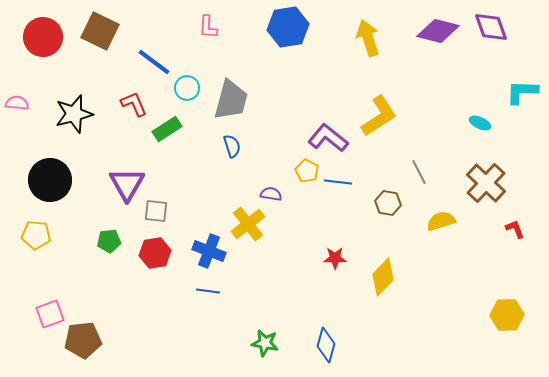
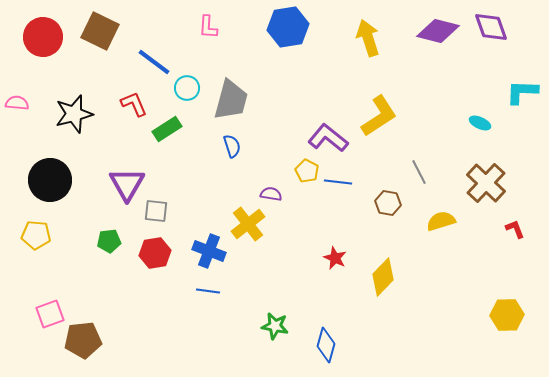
red star at (335, 258): rotated 25 degrees clockwise
green star at (265, 343): moved 10 px right, 17 px up
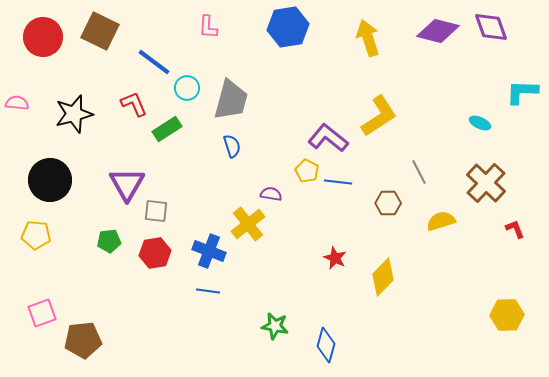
brown hexagon at (388, 203): rotated 10 degrees counterclockwise
pink square at (50, 314): moved 8 px left, 1 px up
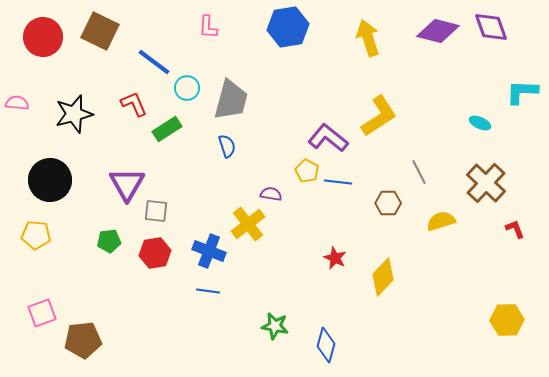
blue semicircle at (232, 146): moved 5 px left
yellow hexagon at (507, 315): moved 5 px down
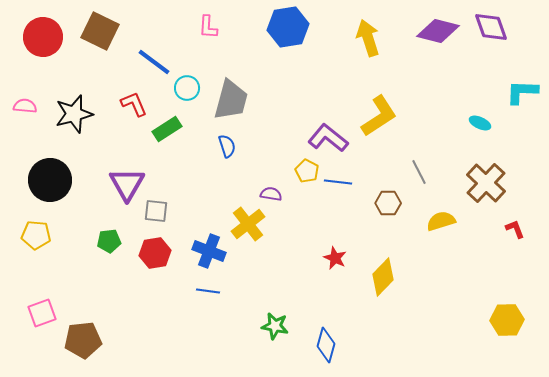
pink semicircle at (17, 103): moved 8 px right, 3 px down
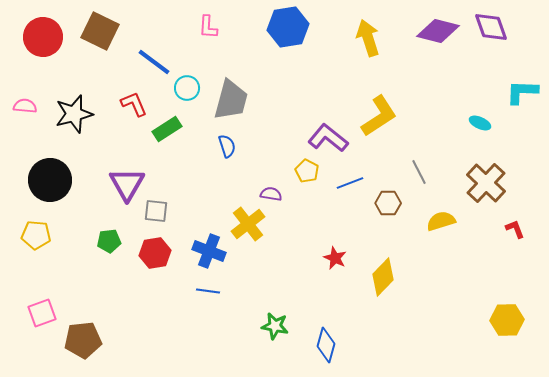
blue line at (338, 182): moved 12 px right, 1 px down; rotated 28 degrees counterclockwise
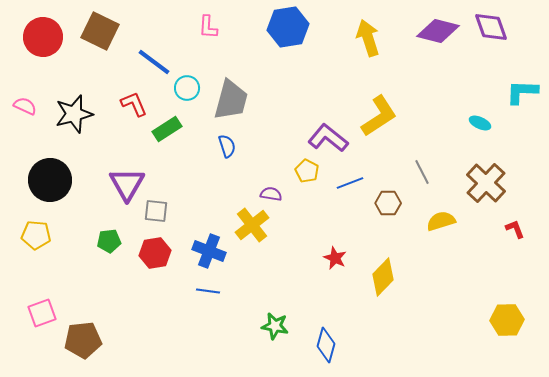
pink semicircle at (25, 106): rotated 20 degrees clockwise
gray line at (419, 172): moved 3 px right
yellow cross at (248, 224): moved 4 px right, 1 px down
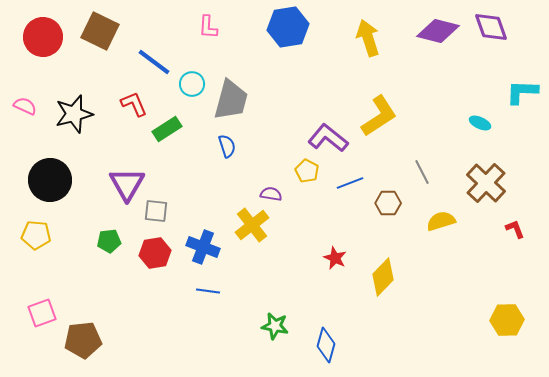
cyan circle at (187, 88): moved 5 px right, 4 px up
blue cross at (209, 251): moved 6 px left, 4 px up
